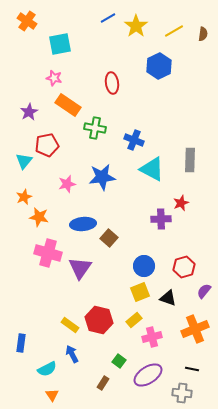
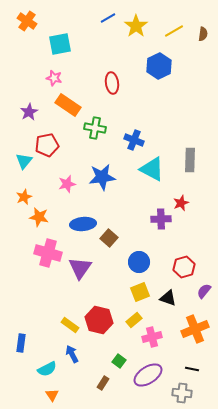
blue circle at (144, 266): moved 5 px left, 4 px up
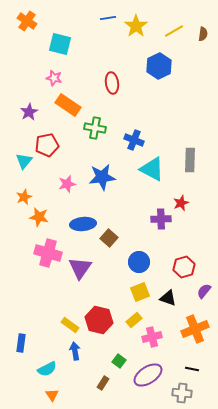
blue line at (108, 18): rotated 21 degrees clockwise
cyan square at (60, 44): rotated 25 degrees clockwise
blue arrow at (72, 354): moved 3 px right, 3 px up; rotated 18 degrees clockwise
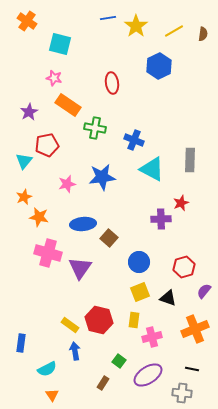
yellow rectangle at (134, 320): rotated 42 degrees counterclockwise
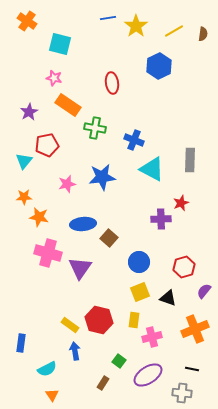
orange star at (24, 197): rotated 21 degrees clockwise
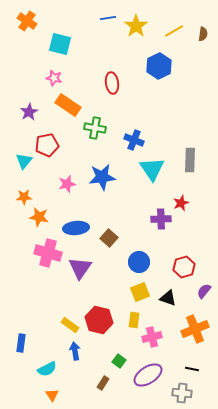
cyan triangle at (152, 169): rotated 28 degrees clockwise
blue ellipse at (83, 224): moved 7 px left, 4 px down
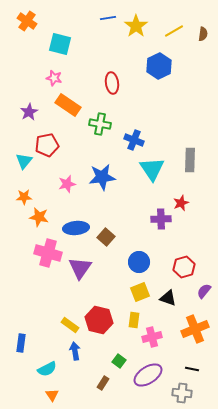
green cross at (95, 128): moved 5 px right, 4 px up
brown square at (109, 238): moved 3 px left, 1 px up
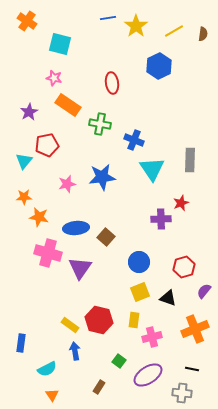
brown rectangle at (103, 383): moved 4 px left, 4 px down
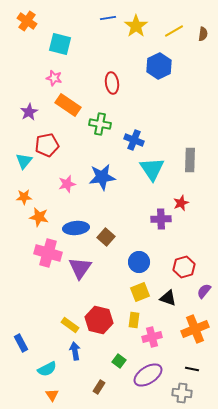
blue rectangle at (21, 343): rotated 36 degrees counterclockwise
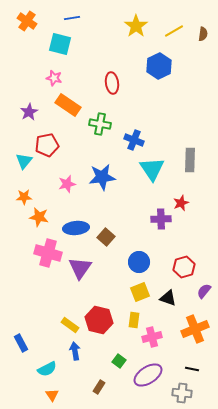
blue line at (108, 18): moved 36 px left
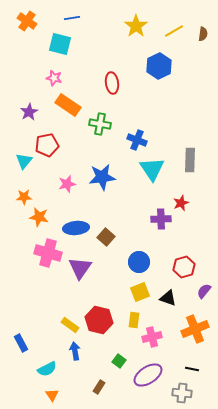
blue cross at (134, 140): moved 3 px right
